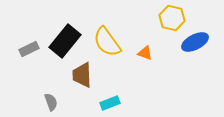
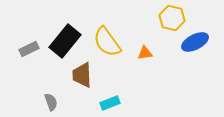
orange triangle: rotated 28 degrees counterclockwise
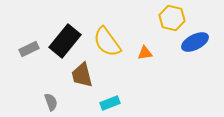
brown trapezoid: rotated 12 degrees counterclockwise
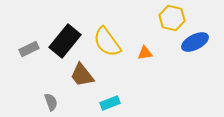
brown trapezoid: rotated 24 degrees counterclockwise
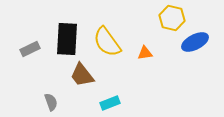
black rectangle: moved 2 px right, 2 px up; rotated 36 degrees counterclockwise
gray rectangle: moved 1 px right
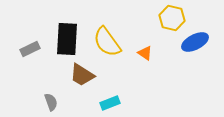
orange triangle: rotated 42 degrees clockwise
brown trapezoid: rotated 20 degrees counterclockwise
